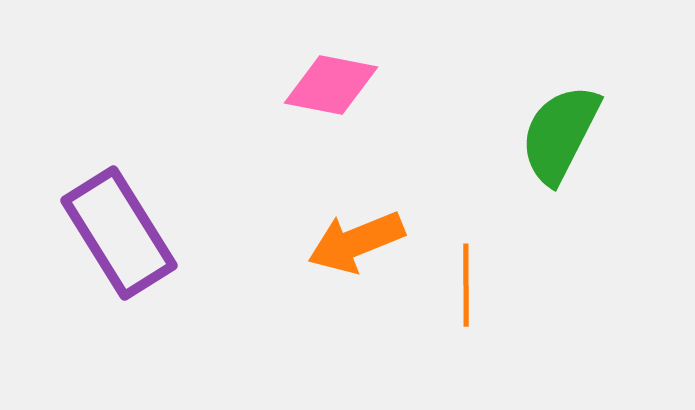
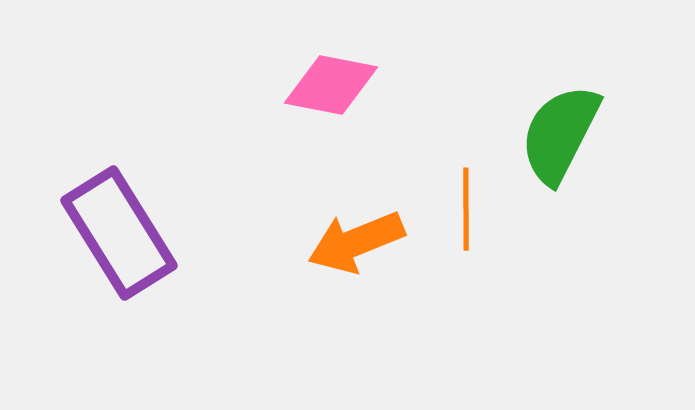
orange line: moved 76 px up
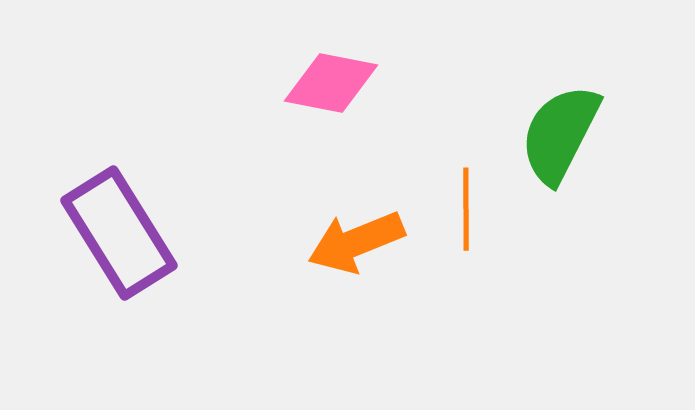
pink diamond: moved 2 px up
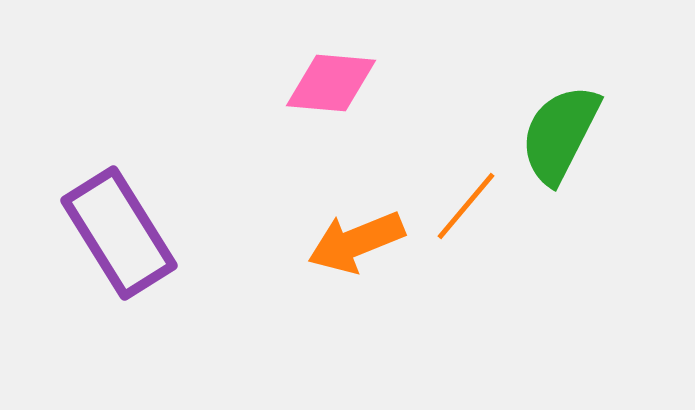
pink diamond: rotated 6 degrees counterclockwise
orange line: moved 3 px up; rotated 40 degrees clockwise
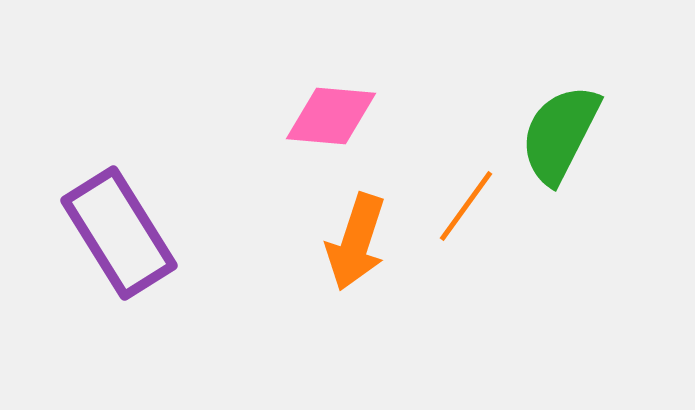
pink diamond: moved 33 px down
orange line: rotated 4 degrees counterclockwise
orange arrow: rotated 50 degrees counterclockwise
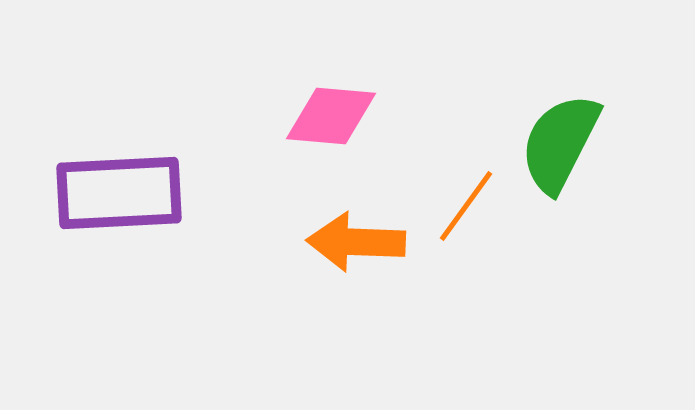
green semicircle: moved 9 px down
purple rectangle: moved 40 px up; rotated 61 degrees counterclockwise
orange arrow: rotated 74 degrees clockwise
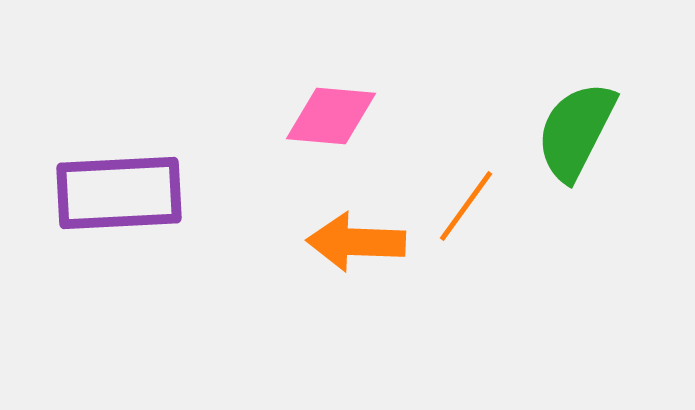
green semicircle: moved 16 px right, 12 px up
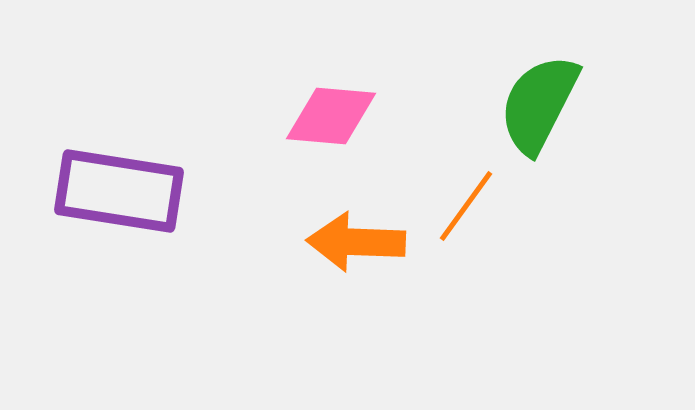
green semicircle: moved 37 px left, 27 px up
purple rectangle: moved 2 px up; rotated 12 degrees clockwise
